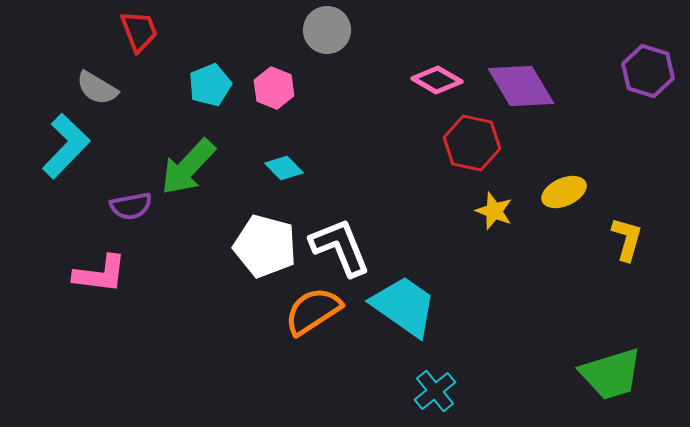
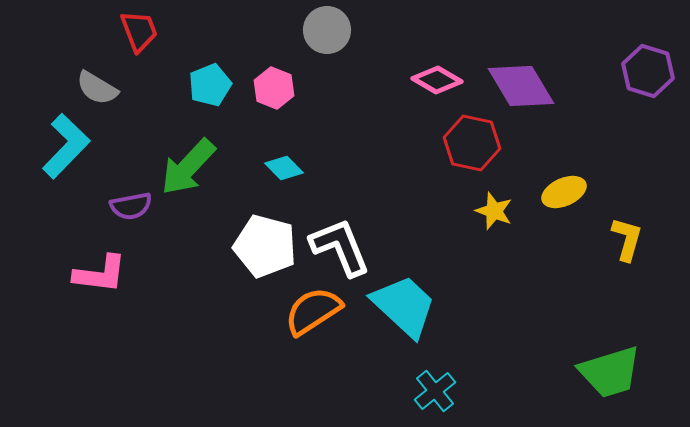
cyan trapezoid: rotated 8 degrees clockwise
green trapezoid: moved 1 px left, 2 px up
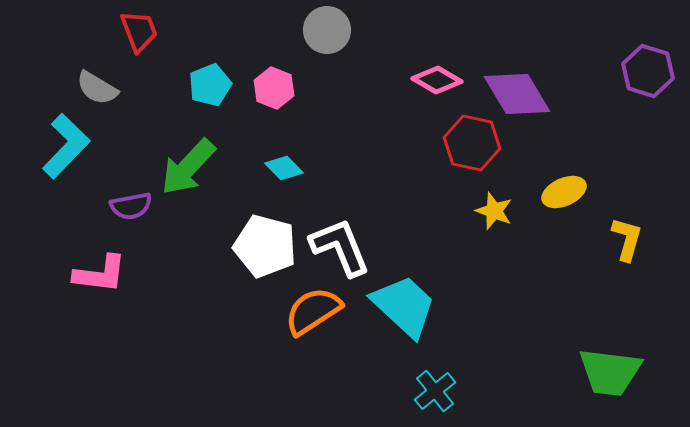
purple diamond: moved 4 px left, 8 px down
green trapezoid: rotated 24 degrees clockwise
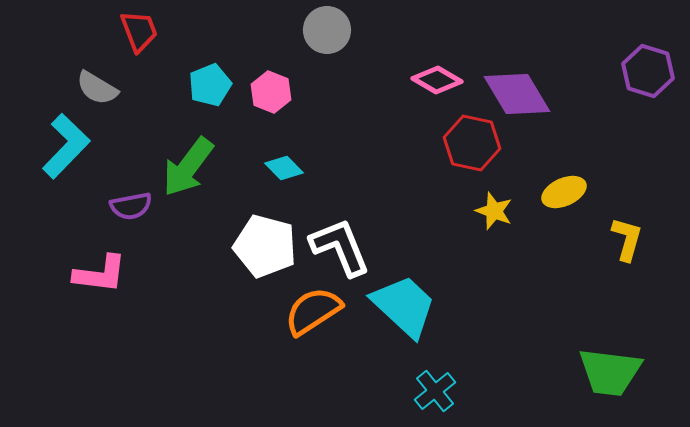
pink hexagon: moved 3 px left, 4 px down
green arrow: rotated 6 degrees counterclockwise
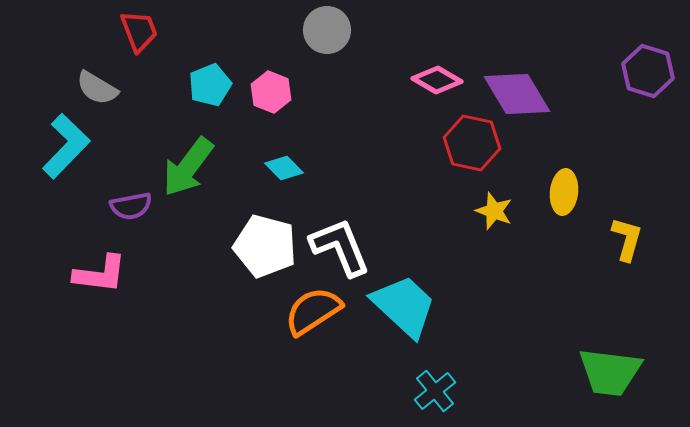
yellow ellipse: rotated 60 degrees counterclockwise
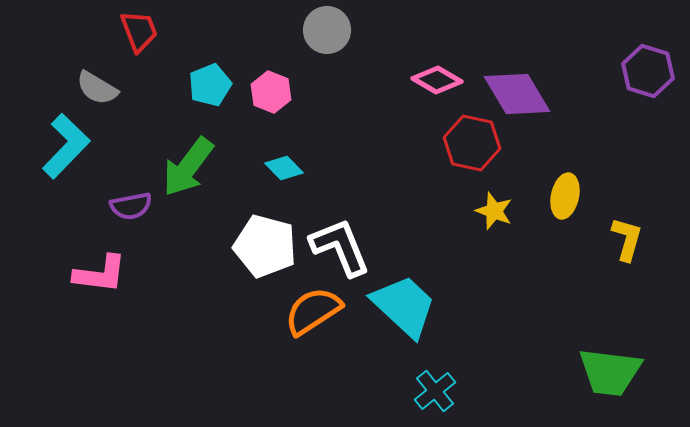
yellow ellipse: moved 1 px right, 4 px down; rotated 6 degrees clockwise
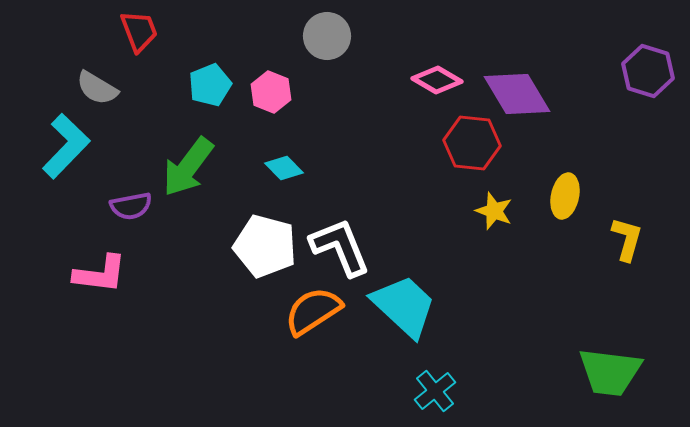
gray circle: moved 6 px down
red hexagon: rotated 6 degrees counterclockwise
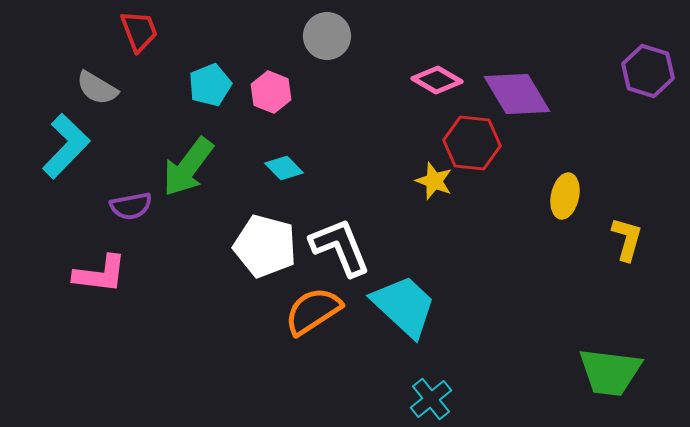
yellow star: moved 60 px left, 30 px up
cyan cross: moved 4 px left, 8 px down
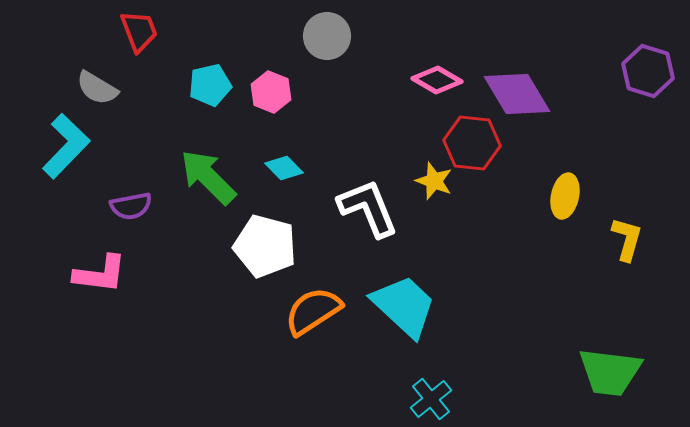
cyan pentagon: rotated 9 degrees clockwise
green arrow: moved 20 px right, 10 px down; rotated 98 degrees clockwise
white L-shape: moved 28 px right, 39 px up
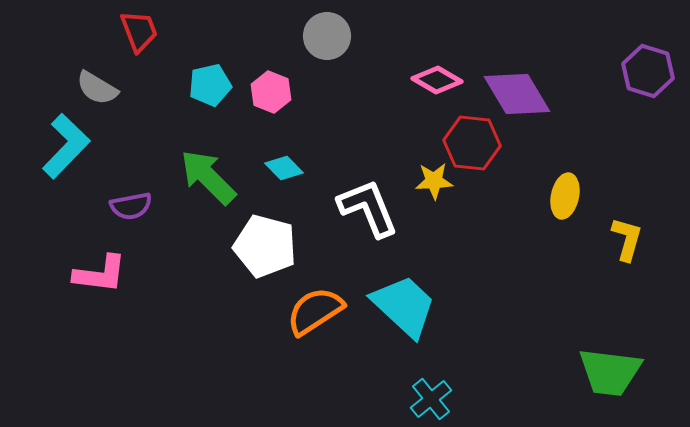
yellow star: rotated 24 degrees counterclockwise
orange semicircle: moved 2 px right
